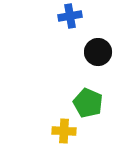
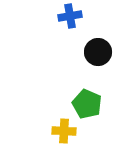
green pentagon: moved 1 px left, 1 px down
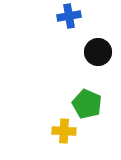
blue cross: moved 1 px left
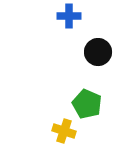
blue cross: rotated 10 degrees clockwise
yellow cross: rotated 15 degrees clockwise
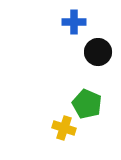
blue cross: moved 5 px right, 6 px down
yellow cross: moved 3 px up
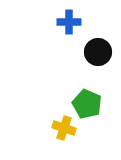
blue cross: moved 5 px left
